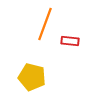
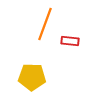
yellow pentagon: rotated 12 degrees counterclockwise
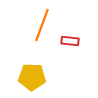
orange line: moved 3 px left, 1 px down
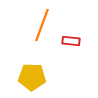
red rectangle: moved 1 px right
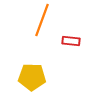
orange line: moved 5 px up
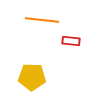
orange line: rotated 76 degrees clockwise
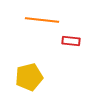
yellow pentagon: moved 3 px left; rotated 16 degrees counterclockwise
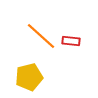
orange line: moved 1 px left, 16 px down; rotated 36 degrees clockwise
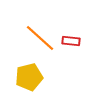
orange line: moved 1 px left, 2 px down
